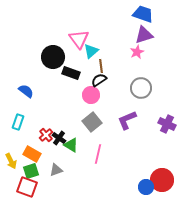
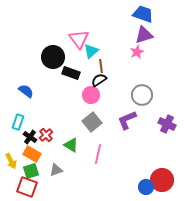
gray circle: moved 1 px right, 7 px down
black cross: moved 29 px left, 1 px up
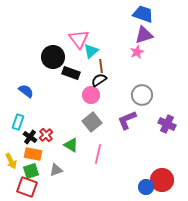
orange rectangle: moved 1 px right; rotated 18 degrees counterclockwise
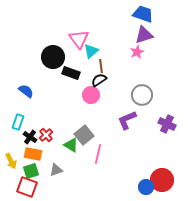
gray square: moved 8 px left, 13 px down
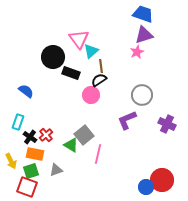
orange rectangle: moved 2 px right
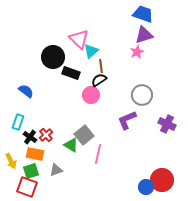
pink triangle: rotated 10 degrees counterclockwise
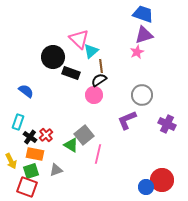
pink circle: moved 3 px right
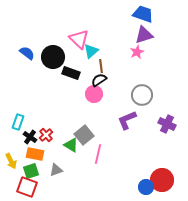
blue semicircle: moved 1 px right, 38 px up
pink circle: moved 1 px up
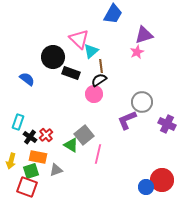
blue trapezoid: moved 30 px left; rotated 100 degrees clockwise
blue semicircle: moved 26 px down
gray circle: moved 7 px down
orange rectangle: moved 3 px right, 3 px down
yellow arrow: rotated 42 degrees clockwise
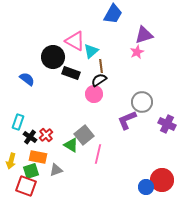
pink triangle: moved 4 px left, 2 px down; rotated 15 degrees counterclockwise
red square: moved 1 px left, 1 px up
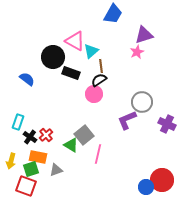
green square: moved 2 px up
